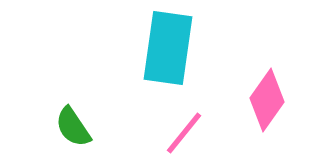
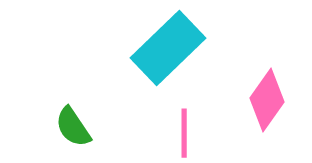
cyan rectangle: rotated 38 degrees clockwise
pink line: rotated 39 degrees counterclockwise
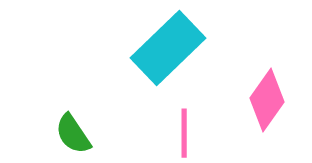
green semicircle: moved 7 px down
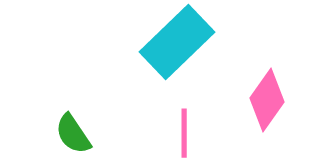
cyan rectangle: moved 9 px right, 6 px up
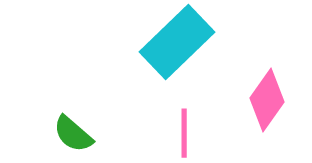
green semicircle: rotated 15 degrees counterclockwise
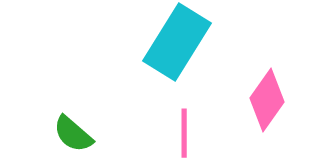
cyan rectangle: rotated 14 degrees counterclockwise
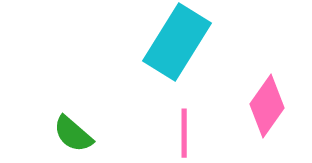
pink diamond: moved 6 px down
